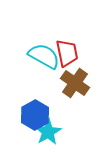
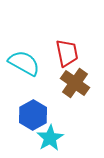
cyan semicircle: moved 20 px left, 7 px down
blue hexagon: moved 2 px left
cyan star: moved 2 px right, 6 px down
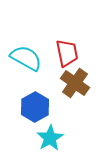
cyan semicircle: moved 2 px right, 5 px up
blue hexagon: moved 2 px right, 8 px up
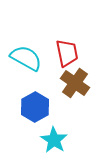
cyan star: moved 4 px right, 2 px down; rotated 8 degrees counterclockwise
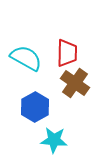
red trapezoid: rotated 12 degrees clockwise
cyan star: rotated 28 degrees counterclockwise
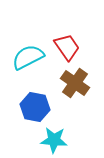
red trapezoid: moved 6 px up; rotated 36 degrees counterclockwise
cyan semicircle: moved 2 px right, 1 px up; rotated 56 degrees counterclockwise
blue hexagon: rotated 20 degrees counterclockwise
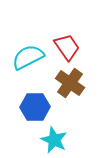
brown cross: moved 5 px left
blue hexagon: rotated 12 degrees counterclockwise
cyan star: rotated 20 degrees clockwise
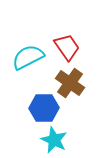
blue hexagon: moved 9 px right, 1 px down
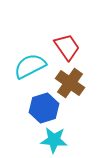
cyan semicircle: moved 2 px right, 9 px down
blue hexagon: rotated 16 degrees counterclockwise
cyan star: rotated 20 degrees counterclockwise
